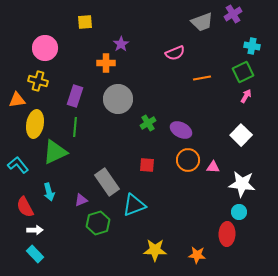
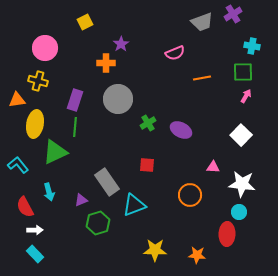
yellow square: rotated 21 degrees counterclockwise
green square: rotated 25 degrees clockwise
purple rectangle: moved 4 px down
orange circle: moved 2 px right, 35 px down
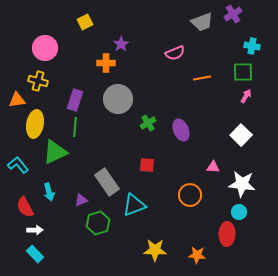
purple ellipse: rotated 40 degrees clockwise
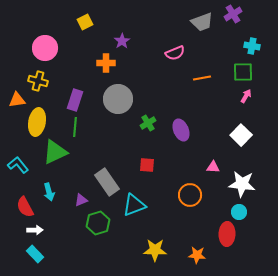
purple star: moved 1 px right, 3 px up
yellow ellipse: moved 2 px right, 2 px up
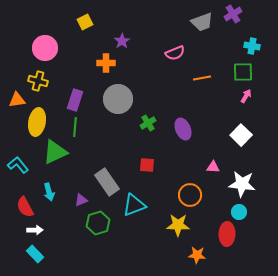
purple ellipse: moved 2 px right, 1 px up
yellow star: moved 23 px right, 25 px up
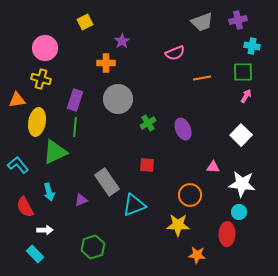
purple cross: moved 5 px right, 6 px down; rotated 18 degrees clockwise
yellow cross: moved 3 px right, 2 px up
green hexagon: moved 5 px left, 24 px down
white arrow: moved 10 px right
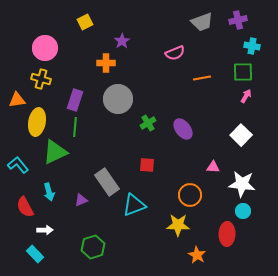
purple ellipse: rotated 15 degrees counterclockwise
cyan circle: moved 4 px right, 1 px up
orange star: rotated 24 degrees clockwise
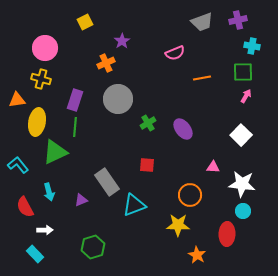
orange cross: rotated 24 degrees counterclockwise
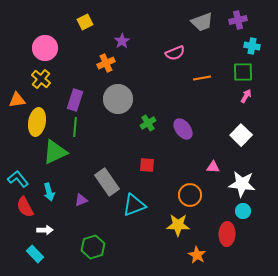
yellow cross: rotated 24 degrees clockwise
cyan L-shape: moved 14 px down
